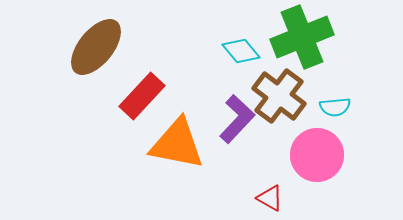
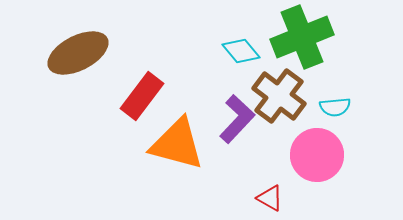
brown ellipse: moved 18 px left, 6 px down; rotated 24 degrees clockwise
red rectangle: rotated 6 degrees counterclockwise
orange triangle: rotated 4 degrees clockwise
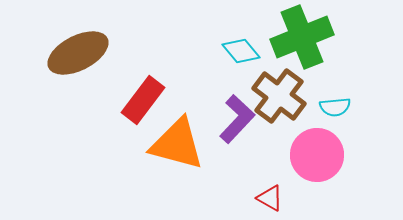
red rectangle: moved 1 px right, 4 px down
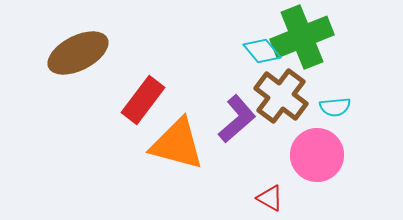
cyan diamond: moved 21 px right
brown cross: moved 2 px right
purple L-shape: rotated 6 degrees clockwise
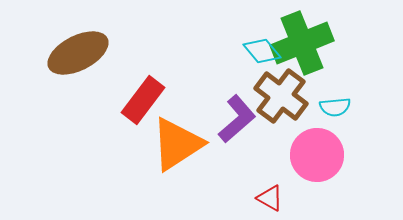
green cross: moved 6 px down
orange triangle: rotated 48 degrees counterclockwise
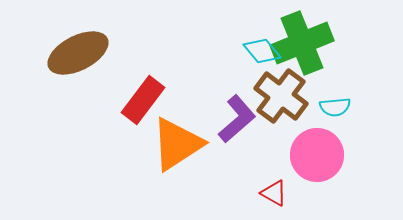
red triangle: moved 4 px right, 5 px up
